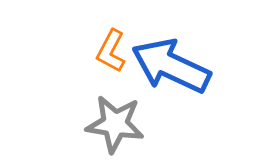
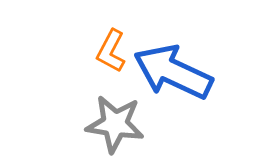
blue arrow: moved 2 px right, 6 px down
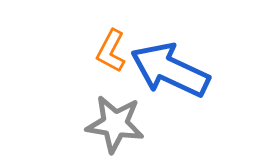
blue arrow: moved 3 px left, 2 px up
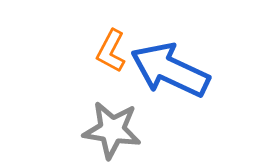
gray star: moved 3 px left, 6 px down
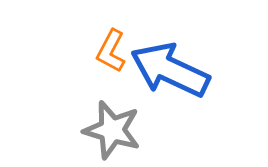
gray star: rotated 8 degrees clockwise
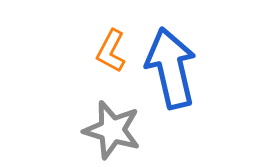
blue arrow: moved 1 px right, 2 px up; rotated 52 degrees clockwise
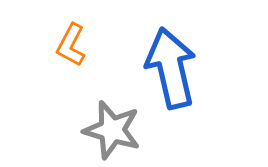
orange L-shape: moved 40 px left, 6 px up
